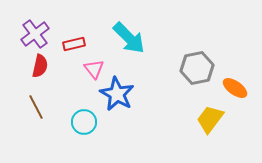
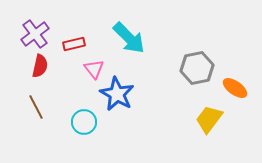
yellow trapezoid: moved 1 px left
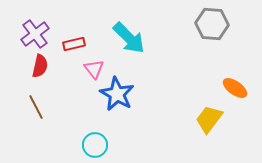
gray hexagon: moved 15 px right, 44 px up; rotated 16 degrees clockwise
cyan circle: moved 11 px right, 23 px down
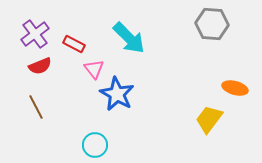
red rectangle: rotated 40 degrees clockwise
red semicircle: rotated 55 degrees clockwise
orange ellipse: rotated 20 degrees counterclockwise
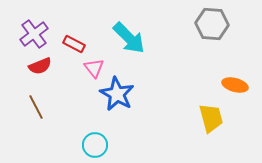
purple cross: moved 1 px left
pink triangle: moved 1 px up
orange ellipse: moved 3 px up
yellow trapezoid: moved 2 px right, 1 px up; rotated 128 degrees clockwise
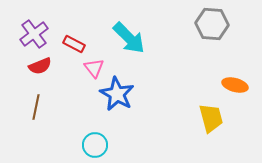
brown line: rotated 40 degrees clockwise
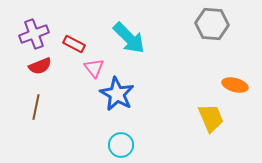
purple cross: rotated 16 degrees clockwise
yellow trapezoid: rotated 8 degrees counterclockwise
cyan circle: moved 26 px right
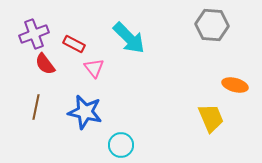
gray hexagon: moved 1 px down
red semicircle: moved 5 px right, 2 px up; rotated 75 degrees clockwise
blue star: moved 32 px left, 18 px down; rotated 16 degrees counterclockwise
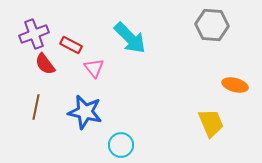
cyan arrow: moved 1 px right
red rectangle: moved 3 px left, 1 px down
yellow trapezoid: moved 5 px down
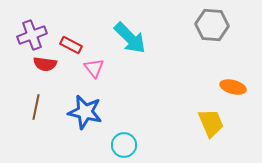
purple cross: moved 2 px left, 1 px down
red semicircle: rotated 45 degrees counterclockwise
orange ellipse: moved 2 px left, 2 px down
cyan circle: moved 3 px right
